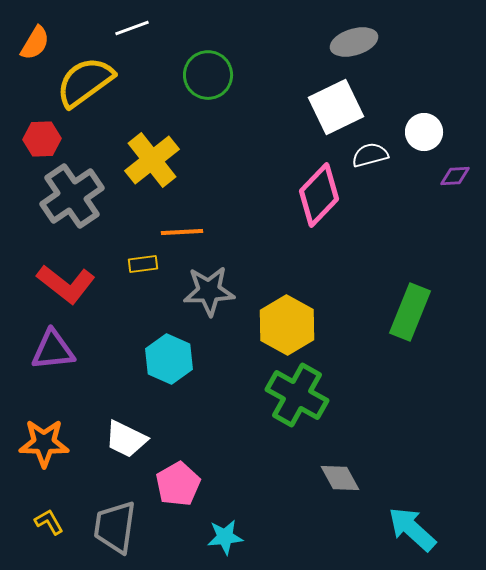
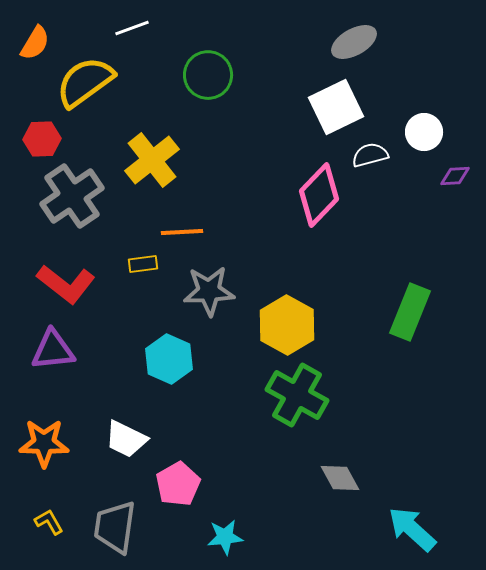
gray ellipse: rotated 12 degrees counterclockwise
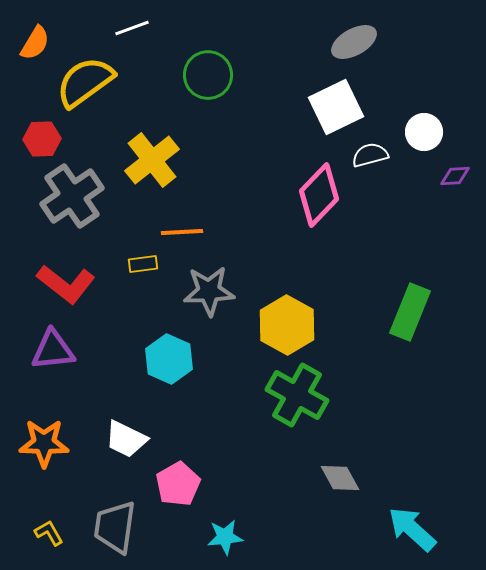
yellow L-shape: moved 11 px down
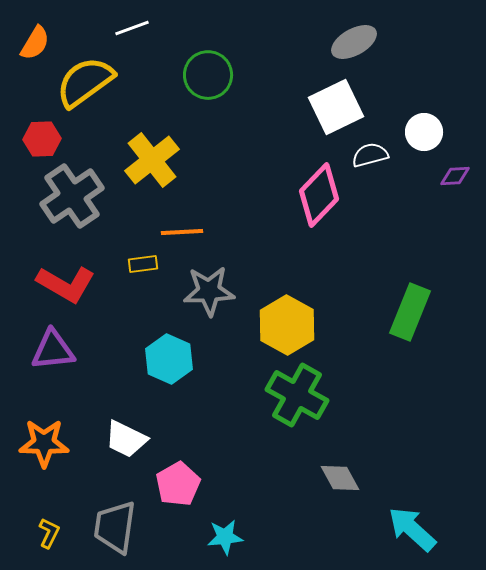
red L-shape: rotated 8 degrees counterclockwise
yellow L-shape: rotated 56 degrees clockwise
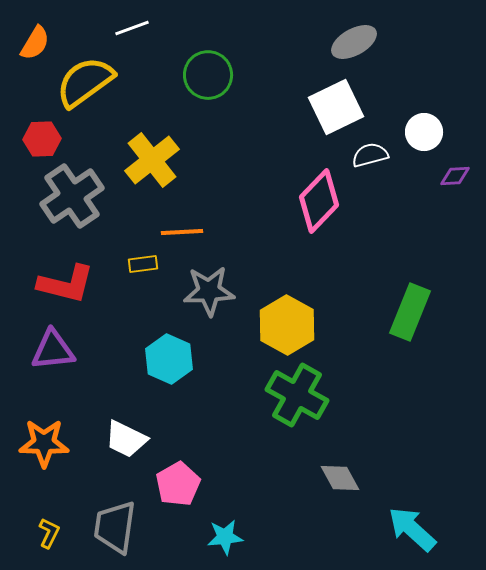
pink diamond: moved 6 px down
red L-shape: rotated 16 degrees counterclockwise
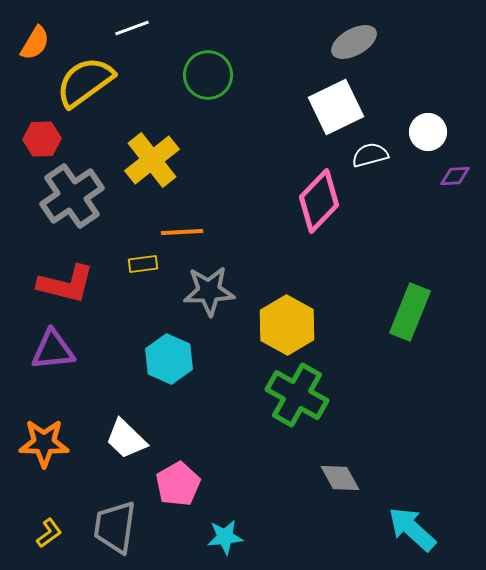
white circle: moved 4 px right
white trapezoid: rotated 18 degrees clockwise
yellow L-shape: rotated 28 degrees clockwise
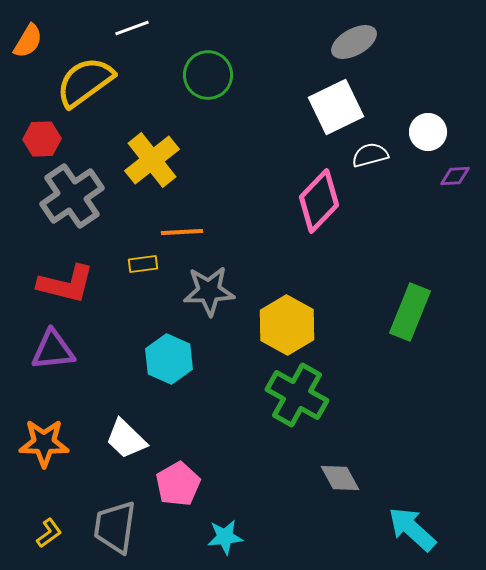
orange semicircle: moved 7 px left, 2 px up
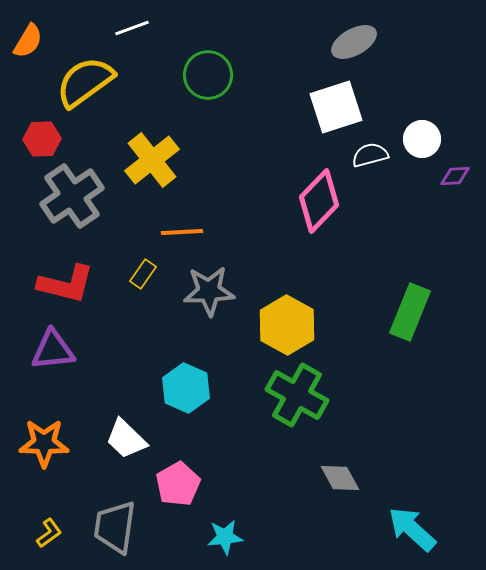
white square: rotated 8 degrees clockwise
white circle: moved 6 px left, 7 px down
yellow rectangle: moved 10 px down; rotated 48 degrees counterclockwise
cyan hexagon: moved 17 px right, 29 px down
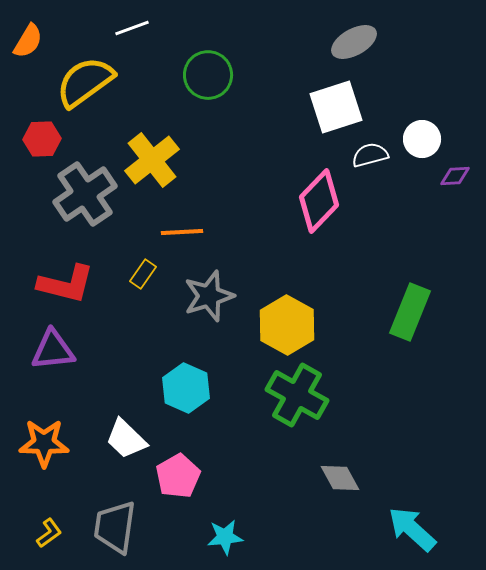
gray cross: moved 13 px right, 2 px up
gray star: moved 5 px down; rotated 15 degrees counterclockwise
pink pentagon: moved 8 px up
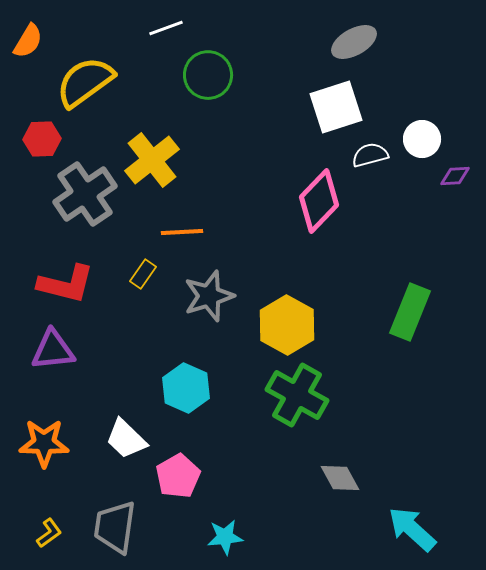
white line: moved 34 px right
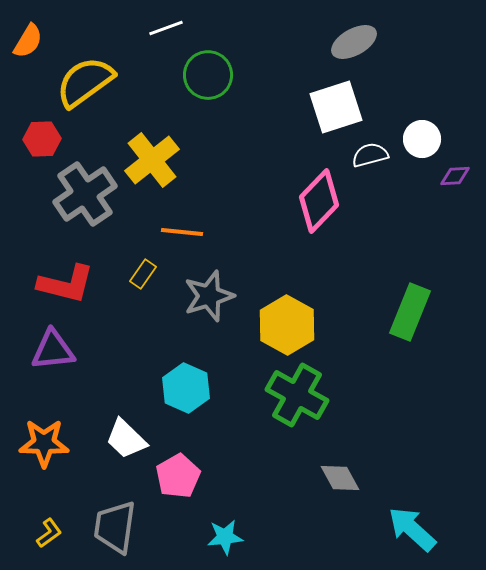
orange line: rotated 9 degrees clockwise
